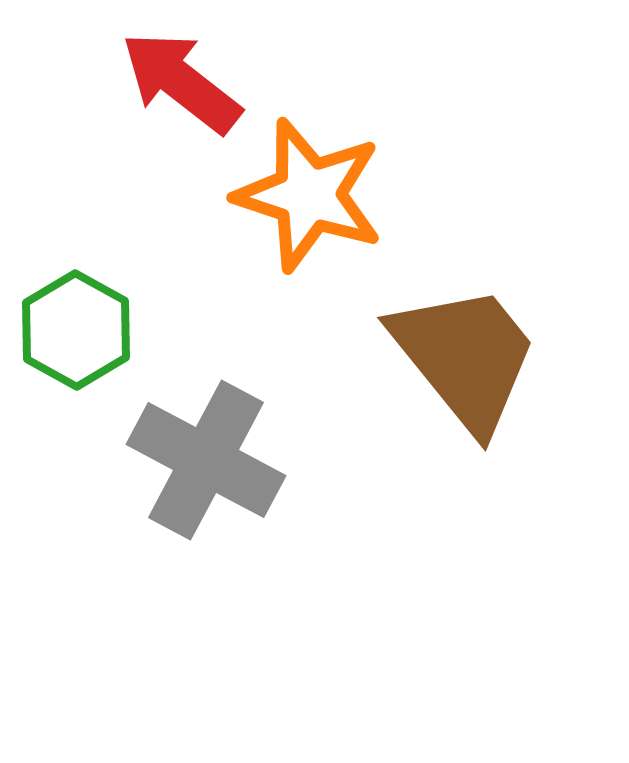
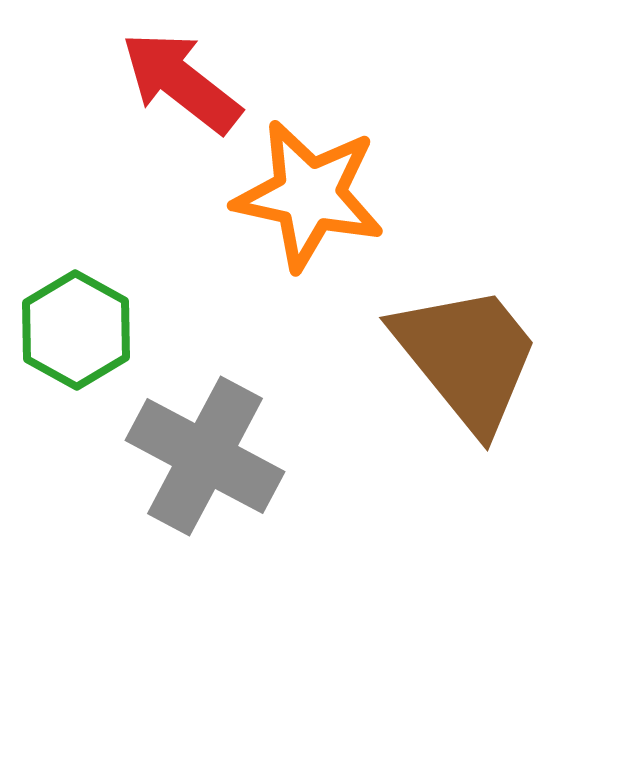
orange star: rotated 6 degrees counterclockwise
brown trapezoid: moved 2 px right
gray cross: moved 1 px left, 4 px up
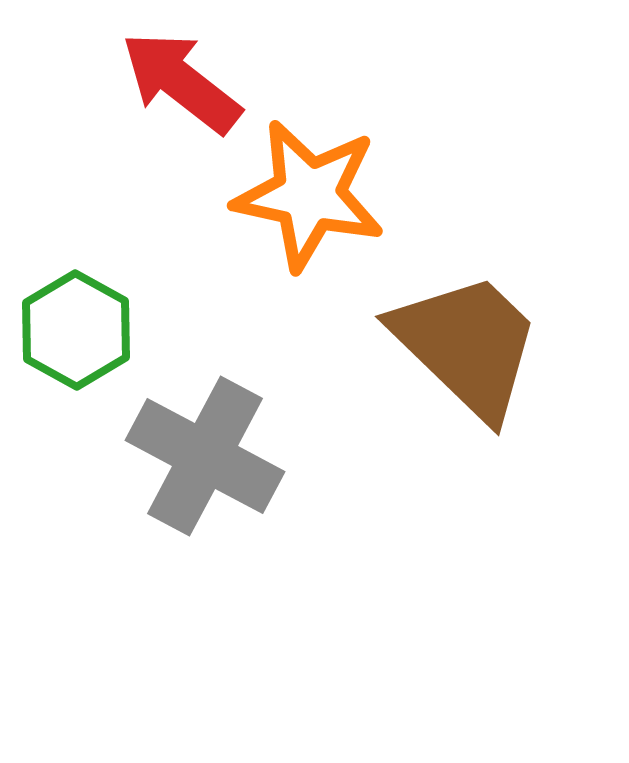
brown trapezoid: moved 12 px up; rotated 7 degrees counterclockwise
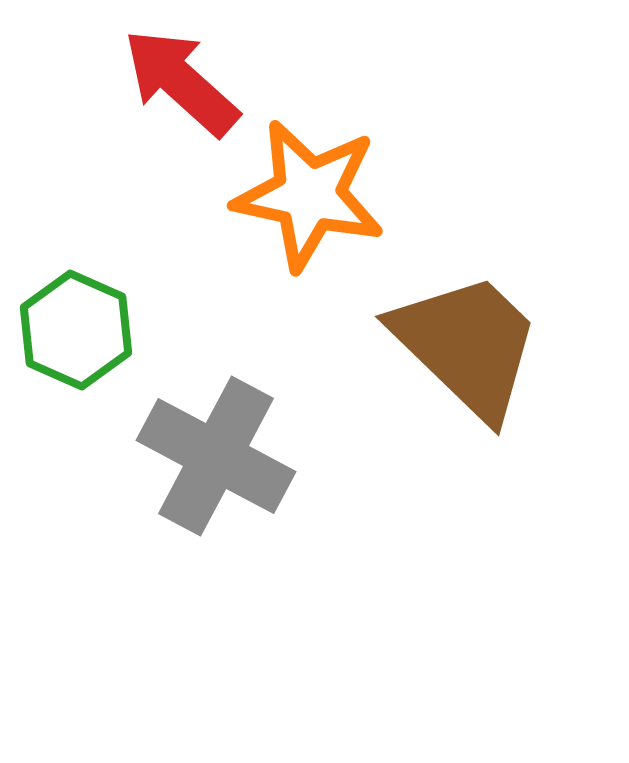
red arrow: rotated 4 degrees clockwise
green hexagon: rotated 5 degrees counterclockwise
gray cross: moved 11 px right
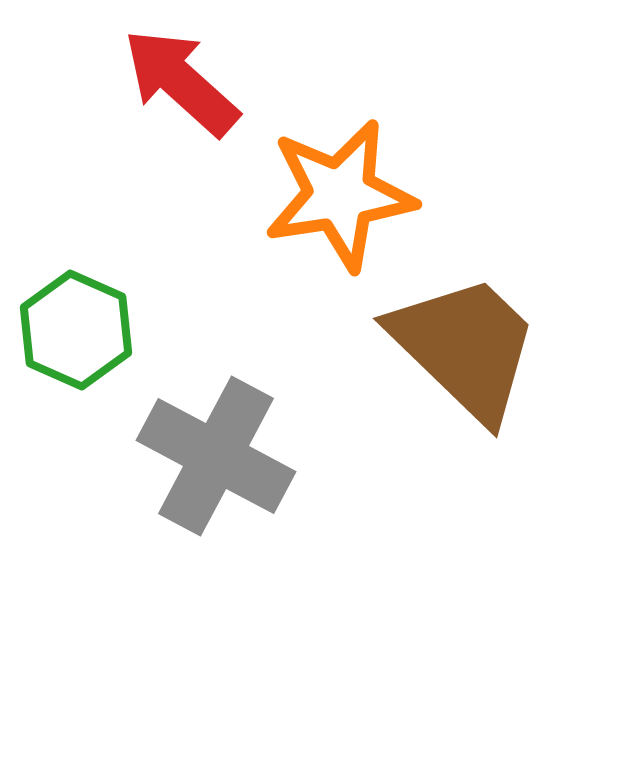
orange star: moved 31 px right; rotated 21 degrees counterclockwise
brown trapezoid: moved 2 px left, 2 px down
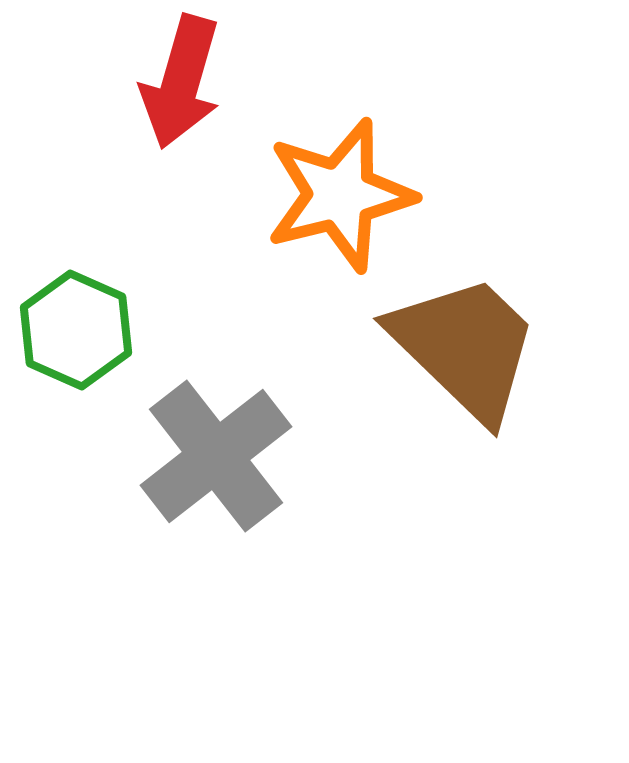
red arrow: rotated 116 degrees counterclockwise
orange star: rotated 5 degrees counterclockwise
gray cross: rotated 24 degrees clockwise
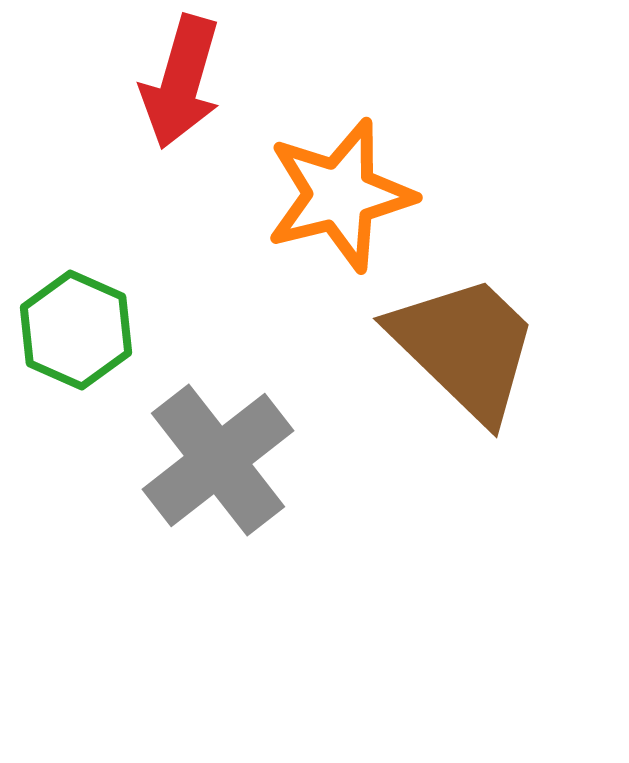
gray cross: moved 2 px right, 4 px down
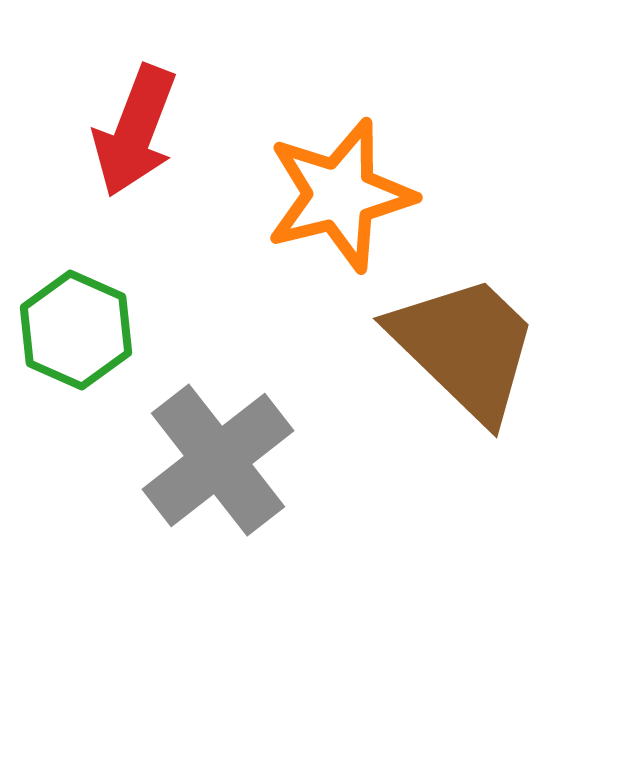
red arrow: moved 46 px left, 49 px down; rotated 5 degrees clockwise
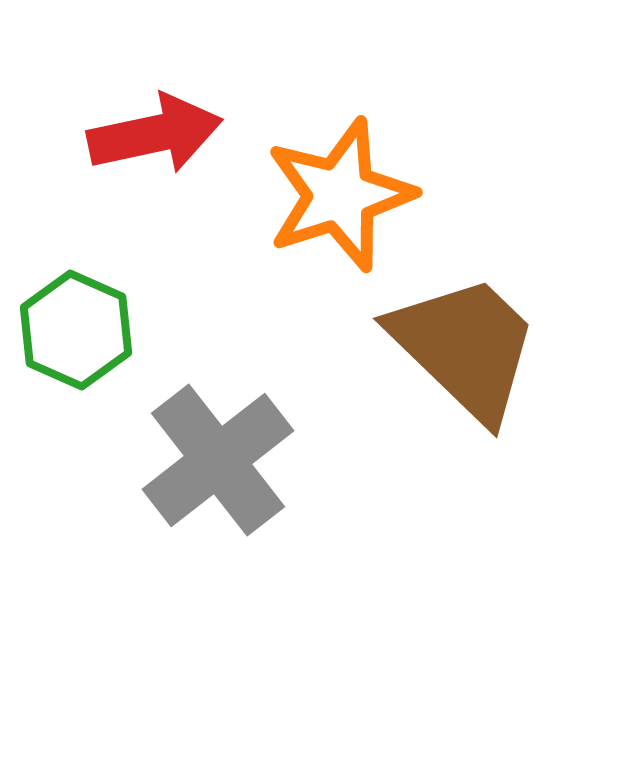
red arrow: moved 20 px right, 3 px down; rotated 123 degrees counterclockwise
orange star: rotated 4 degrees counterclockwise
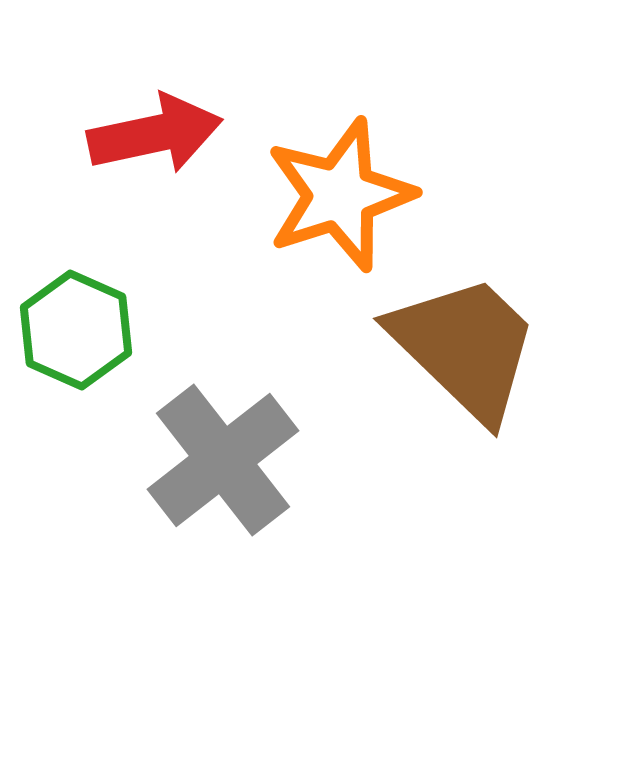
gray cross: moved 5 px right
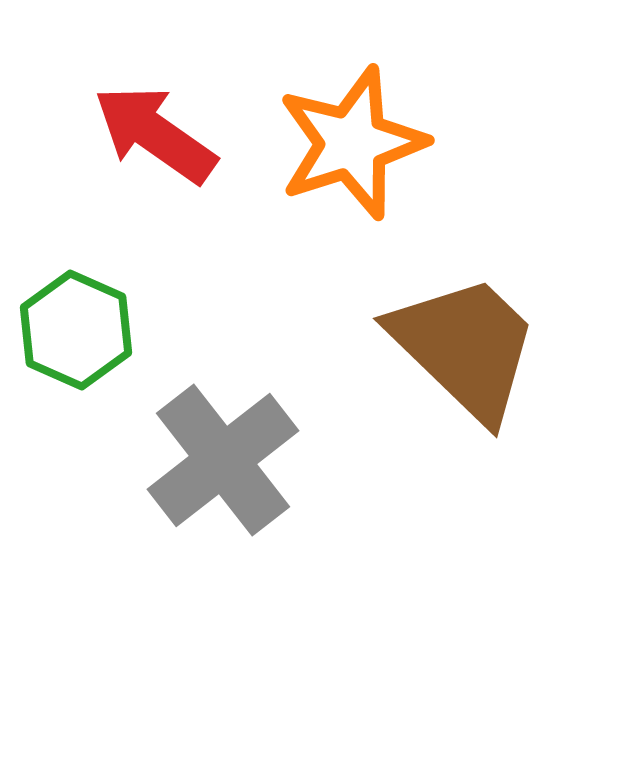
red arrow: rotated 133 degrees counterclockwise
orange star: moved 12 px right, 52 px up
